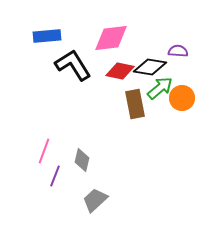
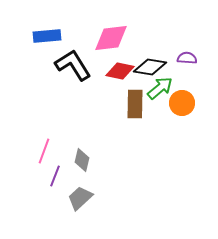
purple semicircle: moved 9 px right, 7 px down
orange circle: moved 5 px down
brown rectangle: rotated 12 degrees clockwise
gray trapezoid: moved 15 px left, 2 px up
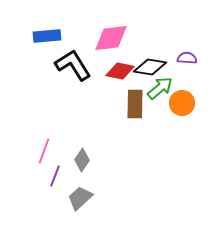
gray diamond: rotated 20 degrees clockwise
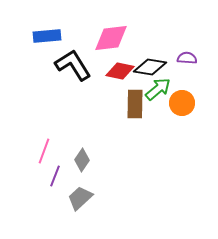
green arrow: moved 2 px left, 1 px down
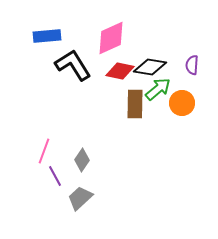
pink diamond: rotated 18 degrees counterclockwise
purple semicircle: moved 5 px right, 7 px down; rotated 90 degrees counterclockwise
purple line: rotated 50 degrees counterclockwise
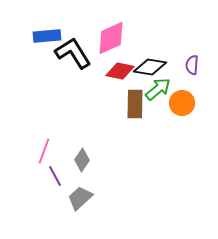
black L-shape: moved 12 px up
